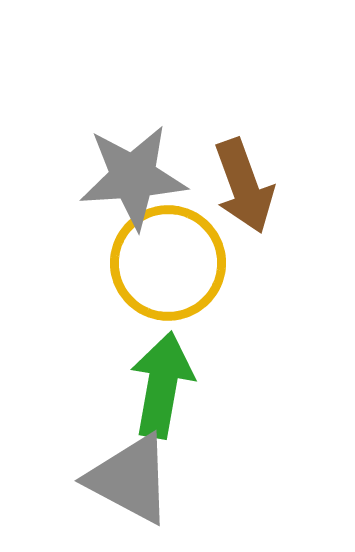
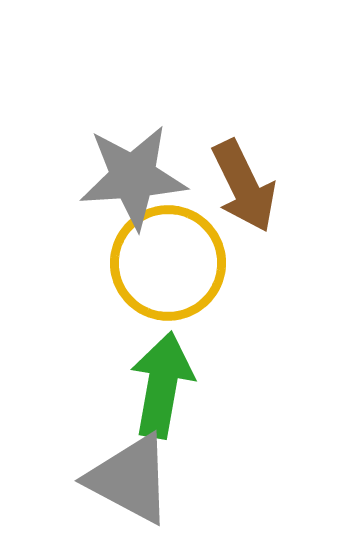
brown arrow: rotated 6 degrees counterclockwise
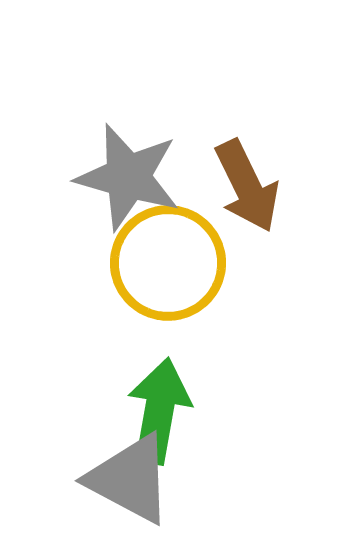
gray star: moved 5 px left; rotated 20 degrees clockwise
brown arrow: moved 3 px right
green arrow: moved 3 px left, 26 px down
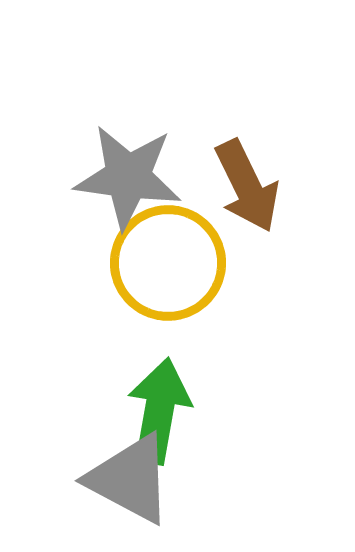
gray star: rotated 8 degrees counterclockwise
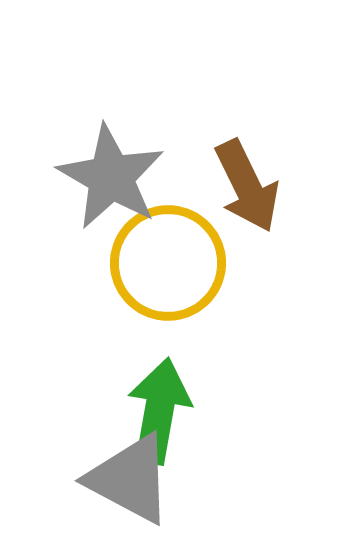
gray star: moved 17 px left; rotated 22 degrees clockwise
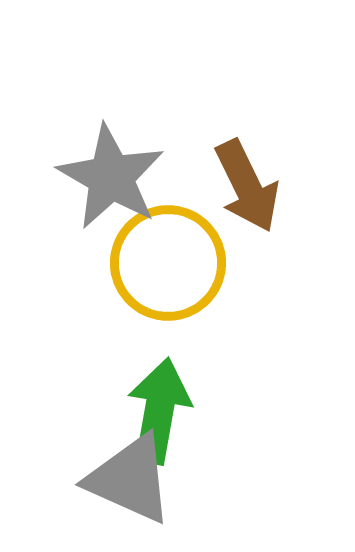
gray triangle: rotated 4 degrees counterclockwise
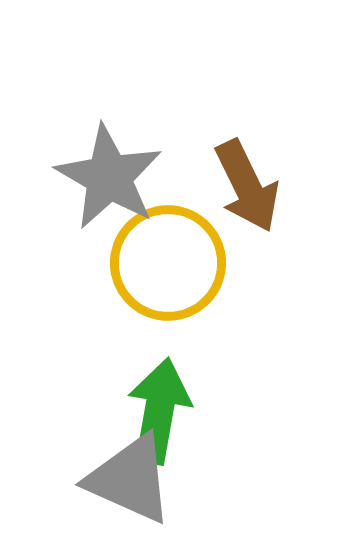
gray star: moved 2 px left
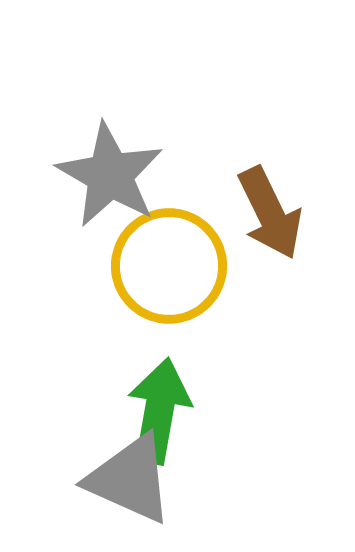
gray star: moved 1 px right, 2 px up
brown arrow: moved 23 px right, 27 px down
yellow circle: moved 1 px right, 3 px down
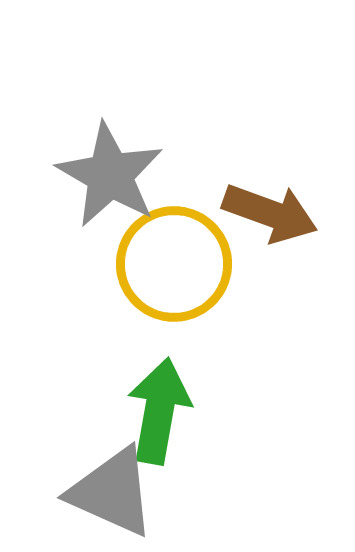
brown arrow: rotated 44 degrees counterclockwise
yellow circle: moved 5 px right, 2 px up
gray triangle: moved 18 px left, 13 px down
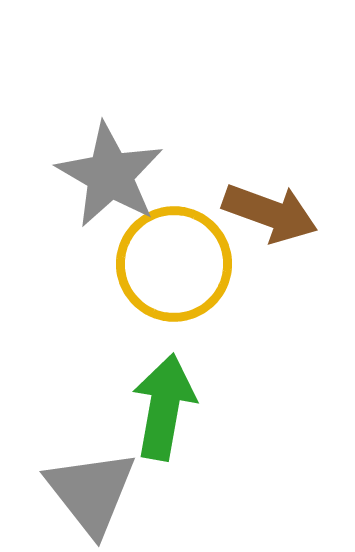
green arrow: moved 5 px right, 4 px up
gray triangle: moved 21 px left; rotated 28 degrees clockwise
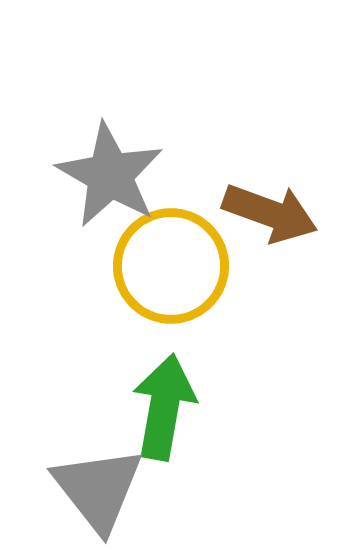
yellow circle: moved 3 px left, 2 px down
gray triangle: moved 7 px right, 3 px up
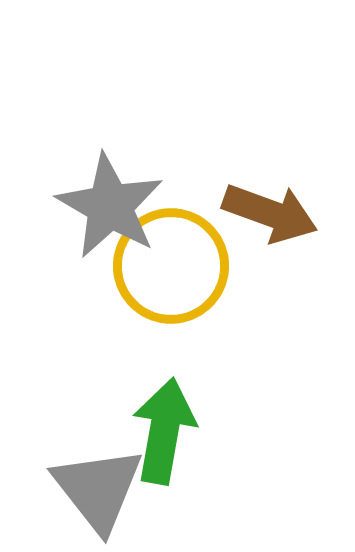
gray star: moved 31 px down
green arrow: moved 24 px down
